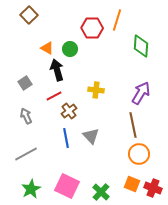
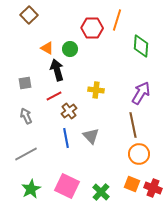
gray square: rotated 24 degrees clockwise
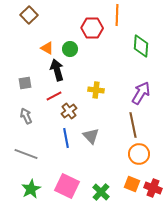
orange line: moved 5 px up; rotated 15 degrees counterclockwise
gray line: rotated 50 degrees clockwise
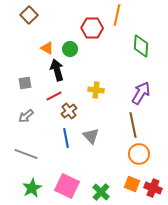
orange line: rotated 10 degrees clockwise
gray arrow: rotated 105 degrees counterclockwise
green star: moved 1 px right, 1 px up
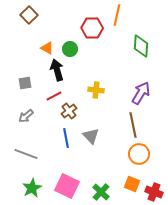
red cross: moved 1 px right, 4 px down
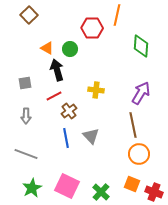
gray arrow: rotated 49 degrees counterclockwise
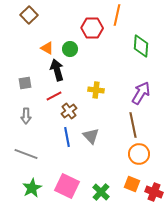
blue line: moved 1 px right, 1 px up
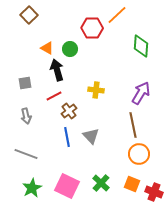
orange line: rotated 35 degrees clockwise
gray arrow: rotated 14 degrees counterclockwise
green cross: moved 9 px up
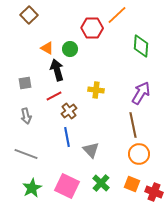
gray triangle: moved 14 px down
